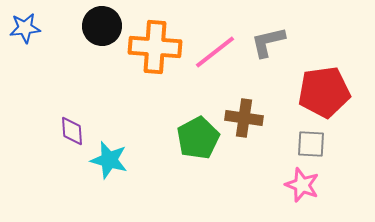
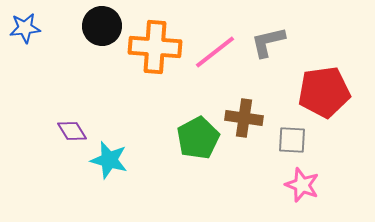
purple diamond: rotated 28 degrees counterclockwise
gray square: moved 19 px left, 4 px up
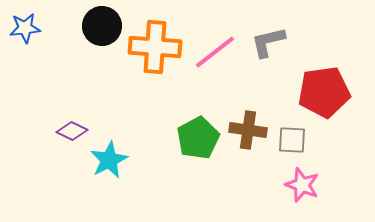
brown cross: moved 4 px right, 12 px down
purple diamond: rotated 32 degrees counterclockwise
cyan star: rotated 30 degrees clockwise
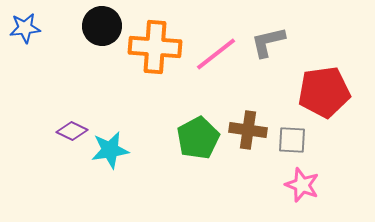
pink line: moved 1 px right, 2 px down
cyan star: moved 1 px right, 10 px up; rotated 18 degrees clockwise
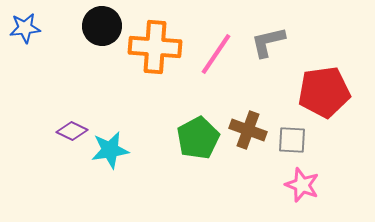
pink line: rotated 18 degrees counterclockwise
brown cross: rotated 12 degrees clockwise
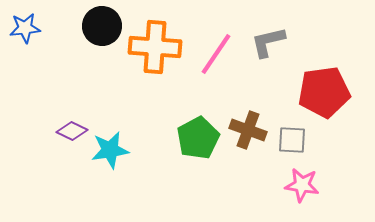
pink star: rotated 12 degrees counterclockwise
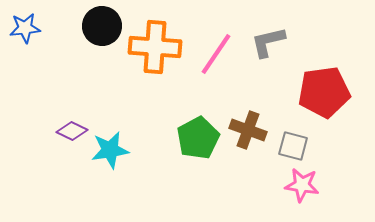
gray square: moved 1 px right, 6 px down; rotated 12 degrees clockwise
